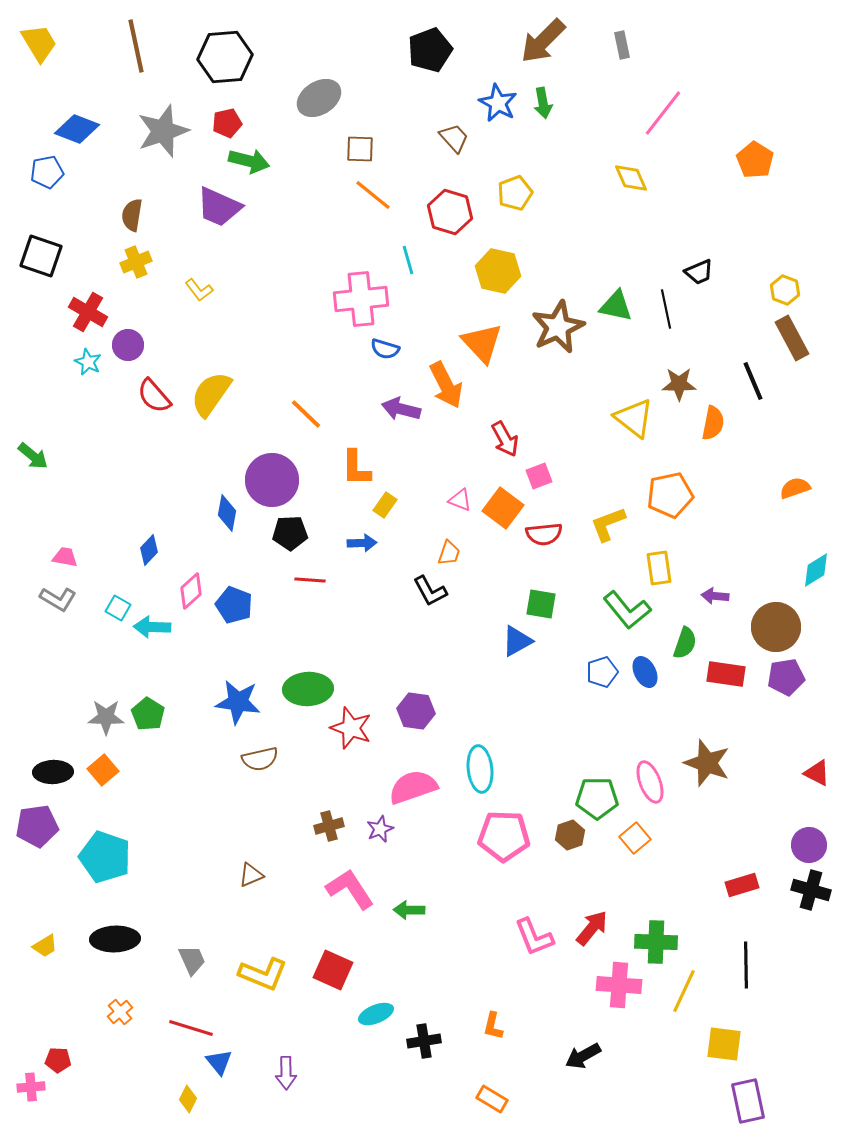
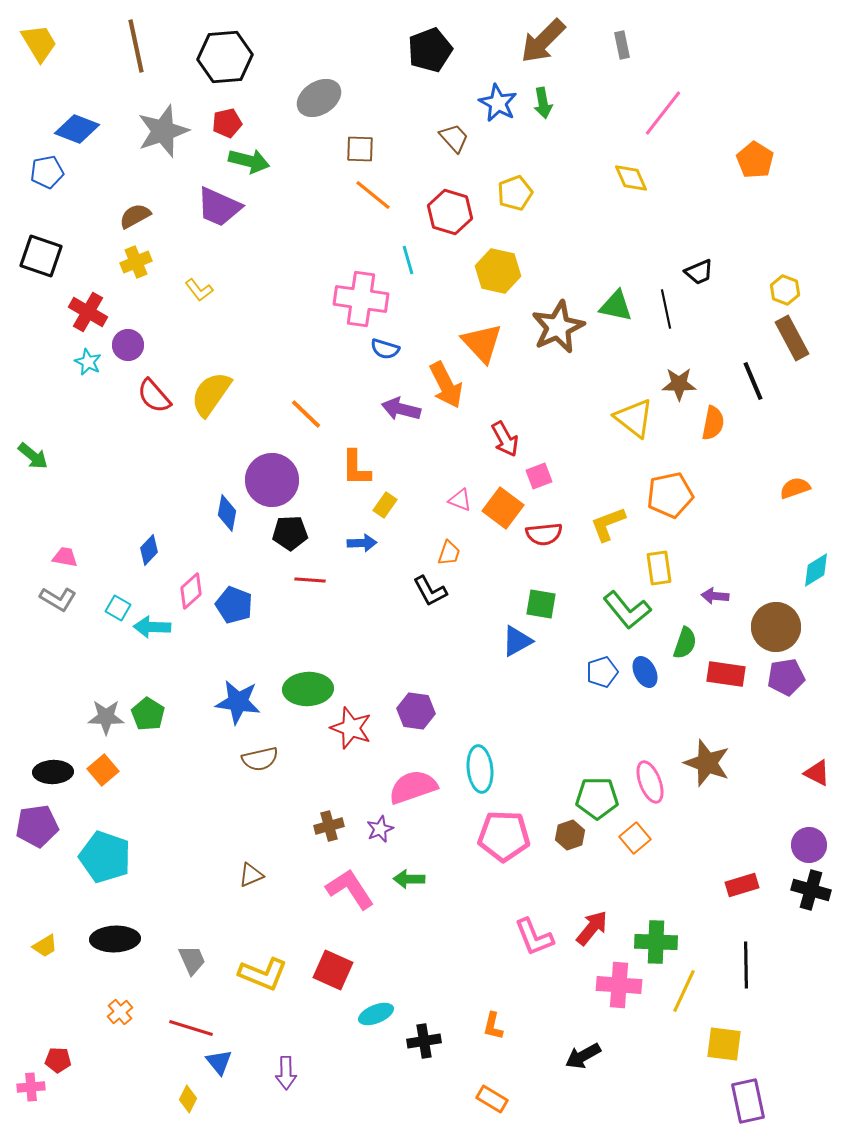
brown semicircle at (132, 215): moved 3 px right, 1 px down; rotated 52 degrees clockwise
pink cross at (361, 299): rotated 14 degrees clockwise
green arrow at (409, 910): moved 31 px up
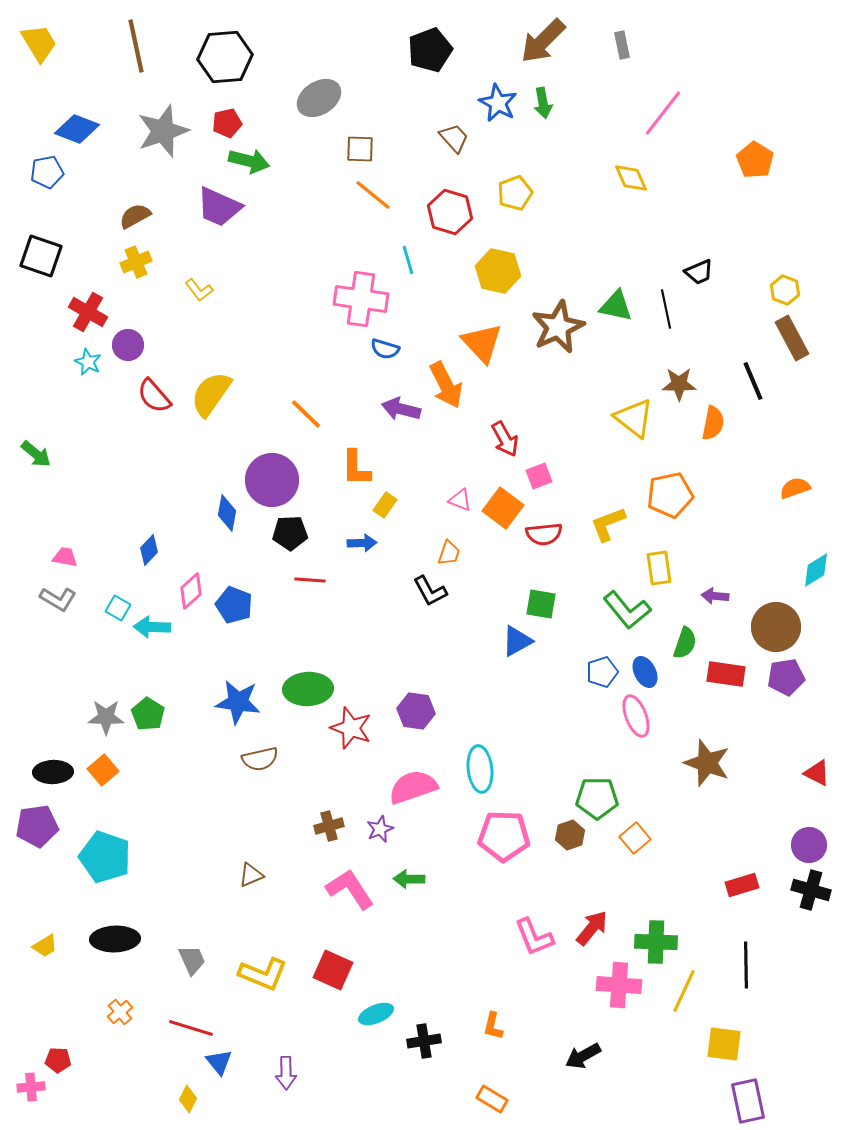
green arrow at (33, 456): moved 3 px right, 2 px up
pink ellipse at (650, 782): moved 14 px left, 66 px up
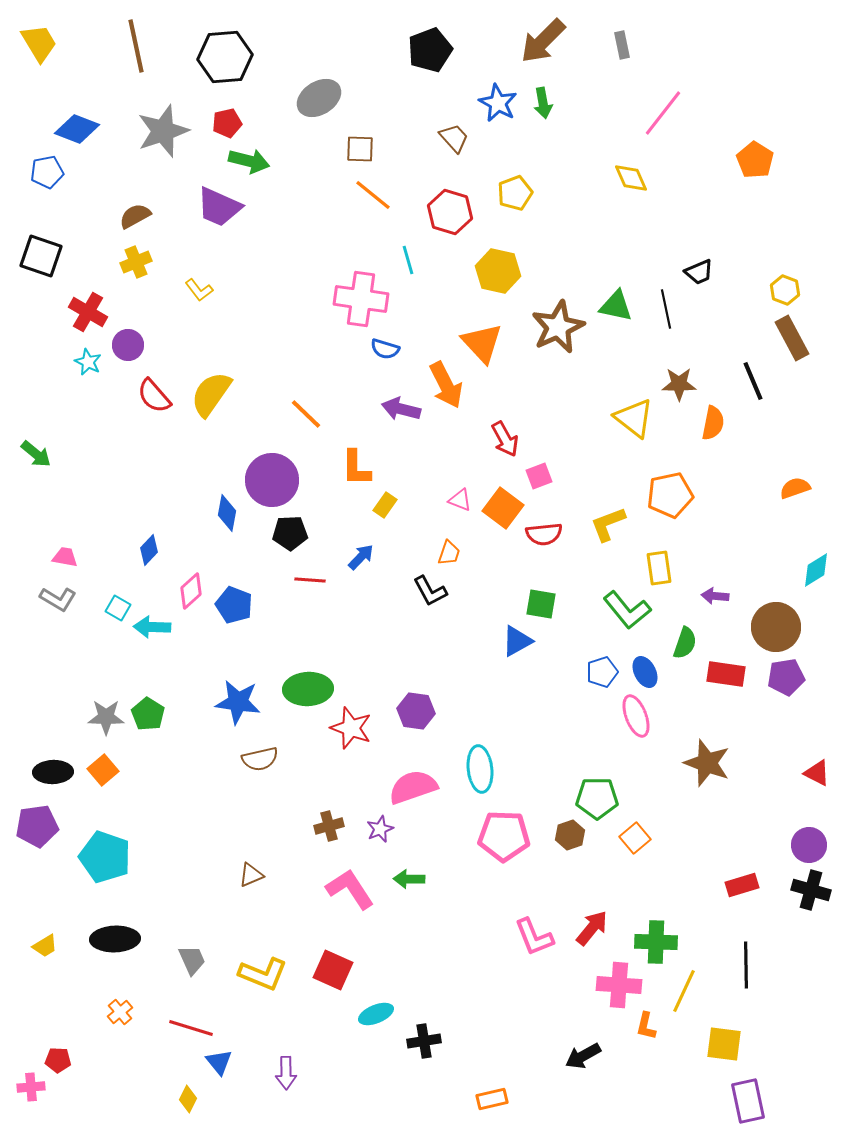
blue arrow at (362, 543): moved 1 px left, 14 px down; rotated 44 degrees counterclockwise
orange L-shape at (493, 1026): moved 153 px right
orange rectangle at (492, 1099): rotated 44 degrees counterclockwise
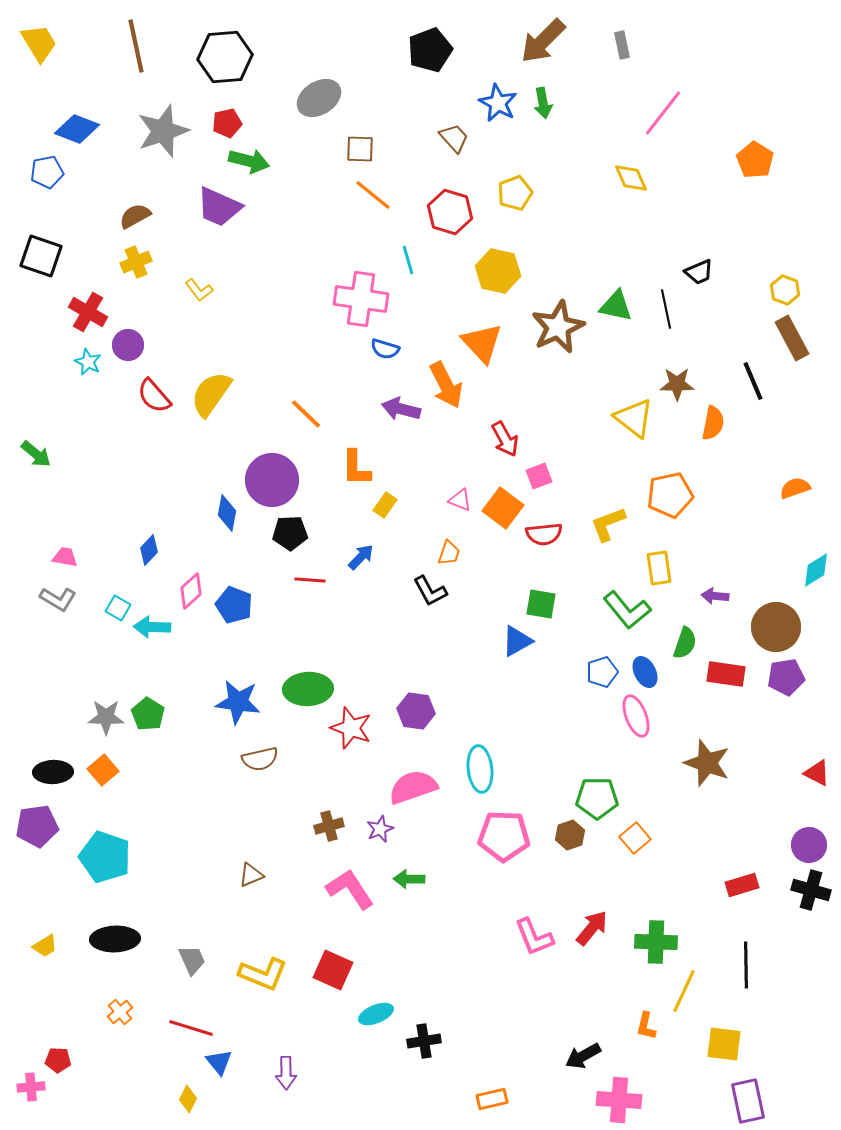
brown star at (679, 384): moved 2 px left
pink cross at (619, 985): moved 115 px down
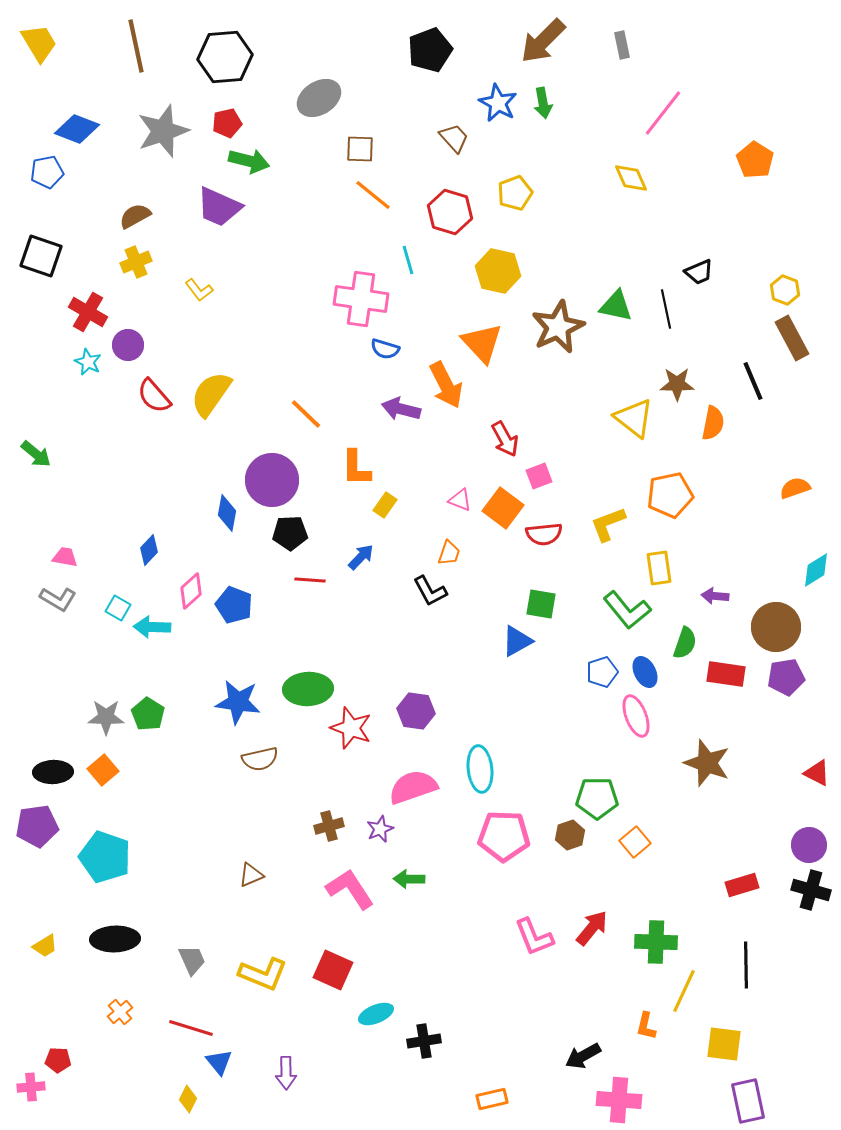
orange square at (635, 838): moved 4 px down
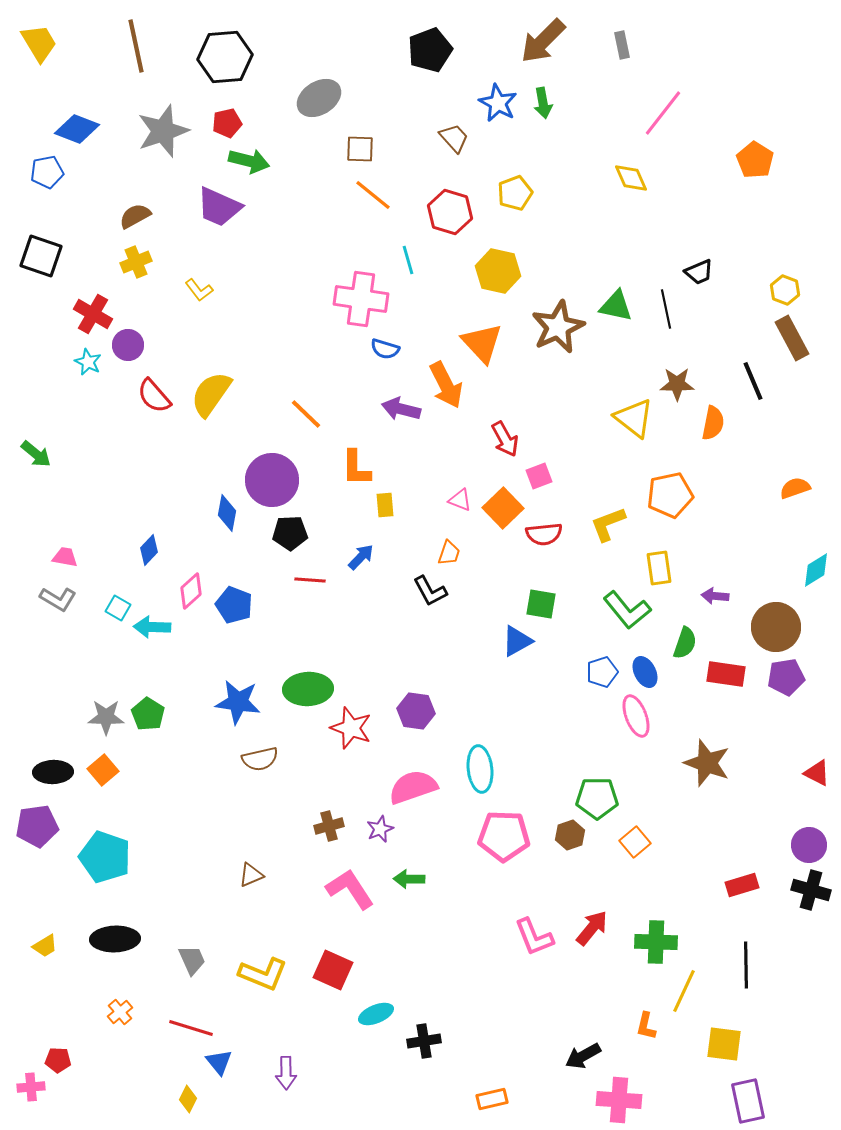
red cross at (88, 312): moved 5 px right, 2 px down
yellow rectangle at (385, 505): rotated 40 degrees counterclockwise
orange square at (503, 508): rotated 9 degrees clockwise
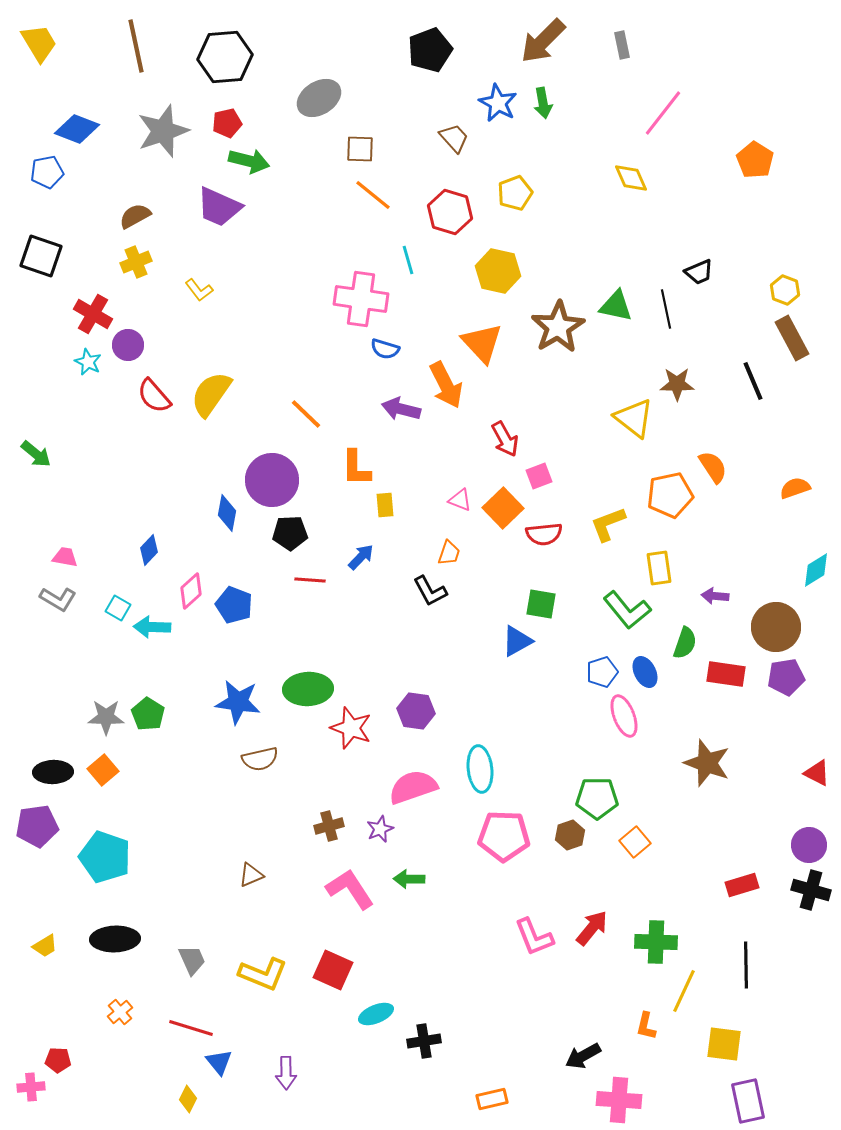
brown star at (558, 327): rotated 6 degrees counterclockwise
orange semicircle at (713, 423): moved 44 px down; rotated 44 degrees counterclockwise
pink ellipse at (636, 716): moved 12 px left
